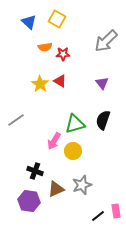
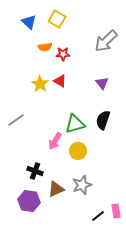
pink arrow: moved 1 px right
yellow circle: moved 5 px right
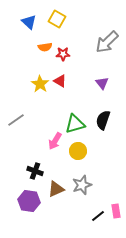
gray arrow: moved 1 px right, 1 px down
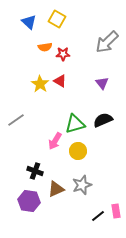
black semicircle: rotated 48 degrees clockwise
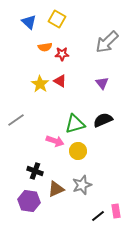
red star: moved 1 px left
pink arrow: rotated 102 degrees counterclockwise
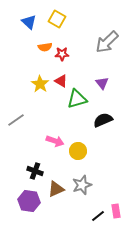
red triangle: moved 1 px right
green triangle: moved 2 px right, 25 px up
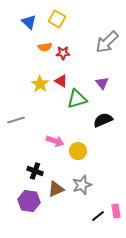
red star: moved 1 px right, 1 px up
gray line: rotated 18 degrees clockwise
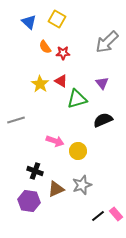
orange semicircle: rotated 64 degrees clockwise
pink rectangle: moved 3 px down; rotated 32 degrees counterclockwise
